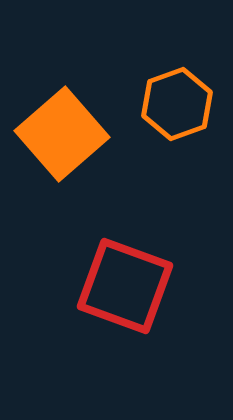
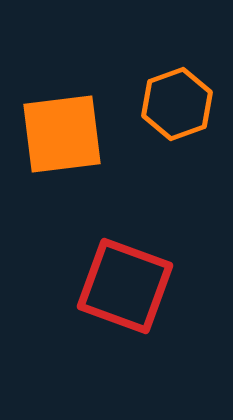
orange square: rotated 34 degrees clockwise
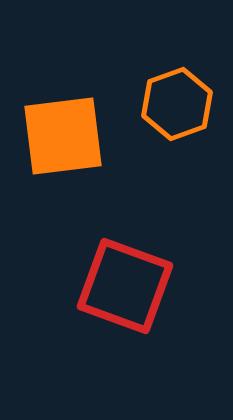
orange square: moved 1 px right, 2 px down
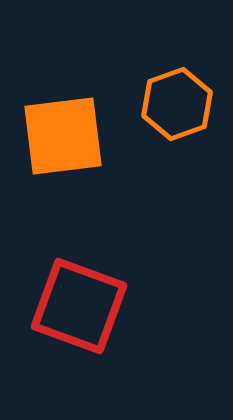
red square: moved 46 px left, 20 px down
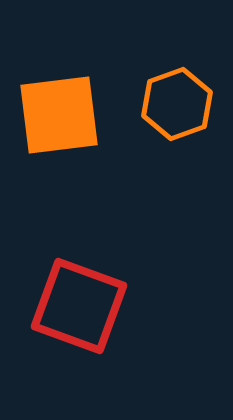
orange square: moved 4 px left, 21 px up
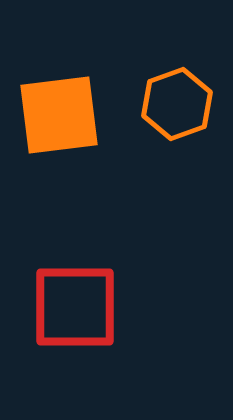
red square: moved 4 px left, 1 px down; rotated 20 degrees counterclockwise
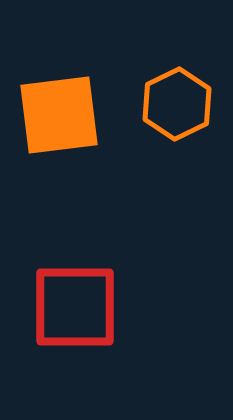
orange hexagon: rotated 6 degrees counterclockwise
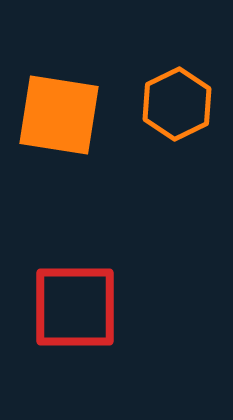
orange square: rotated 16 degrees clockwise
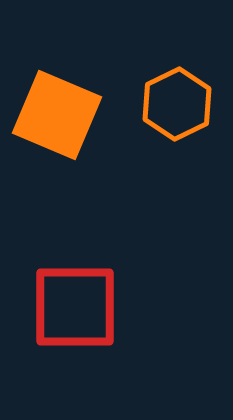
orange square: moved 2 px left; rotated 14 degrees clockwise
